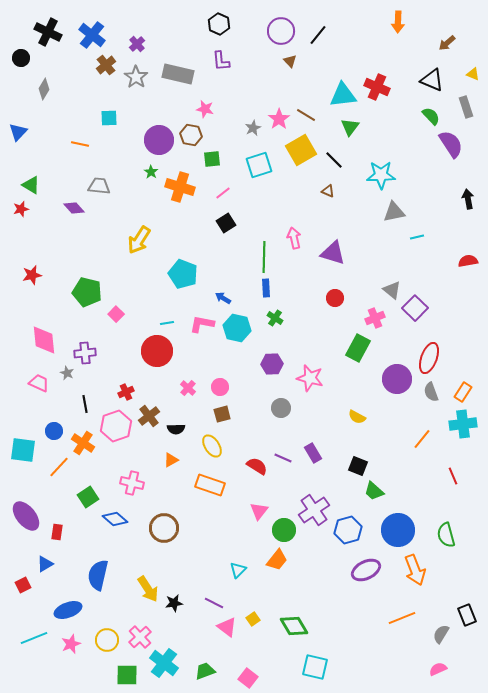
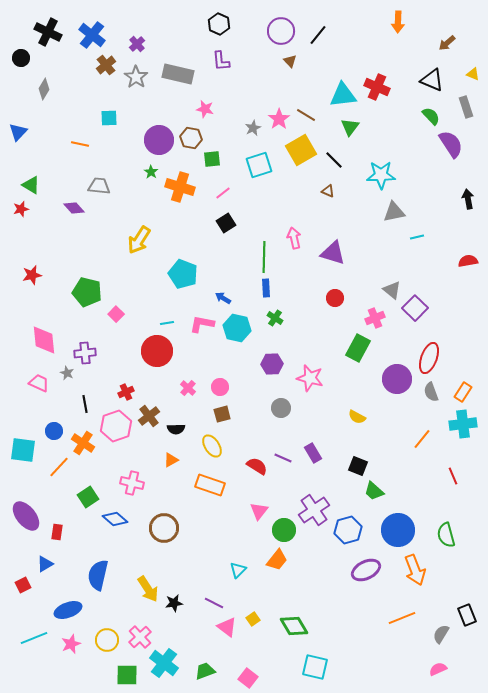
brown hexagon at (191, 135): moved 3 px down
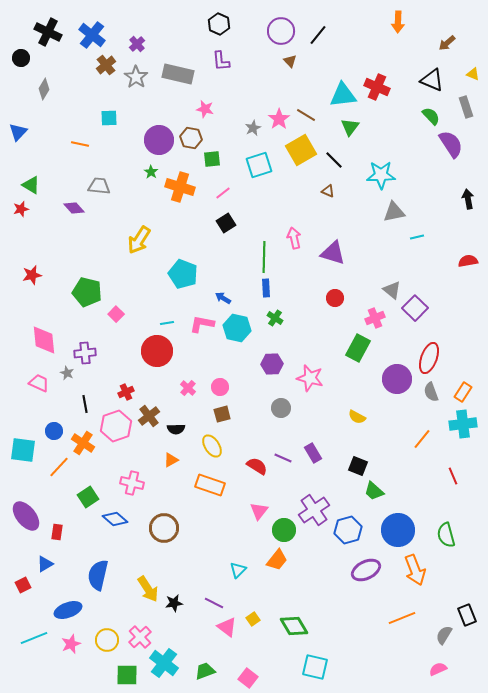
gray semicircle at (441, 634): moved 3 px right, 1 px down
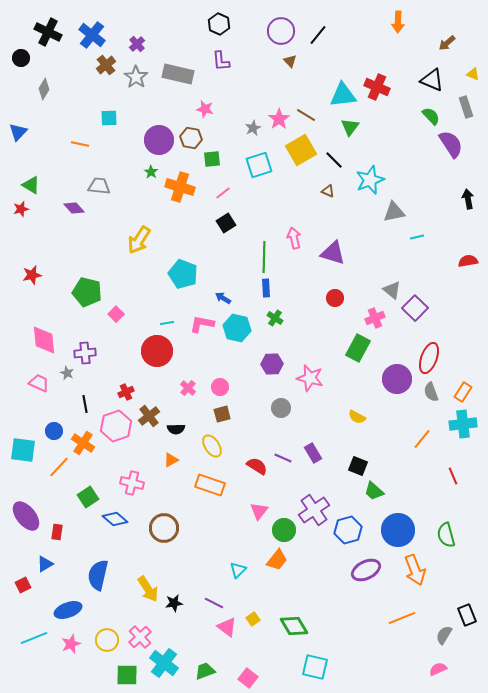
cyan star at (381, 175): moved 11 px left, 5 px down; rotated 20 degrees counterclockwise
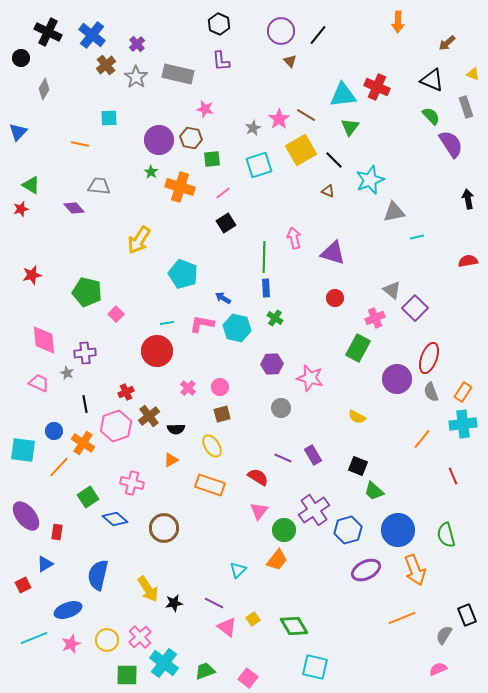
purple rectangle at (313, 453): moved 2 px down
red semicircle at (257, 466): moved 1 px right, 11 px down
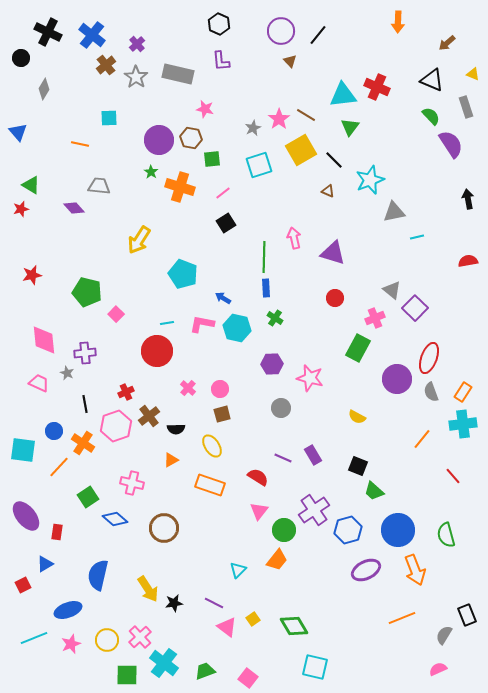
blue triangle at (18, 132): rotated 24 degrees counterclockwise
pink circle at (220, 387): moved 2 px down
red line at (453, 476): rotated 18 degrees counterclockwise
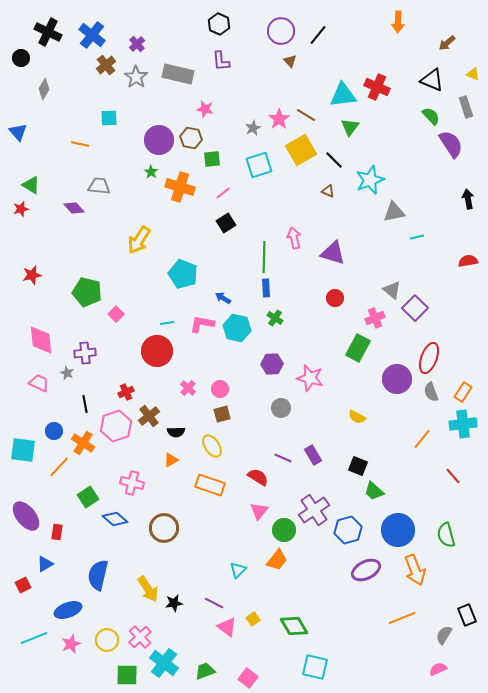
pink diamond at (44, 340): moved 3 px left
black semicircle at (176, 429): moved 3 px down
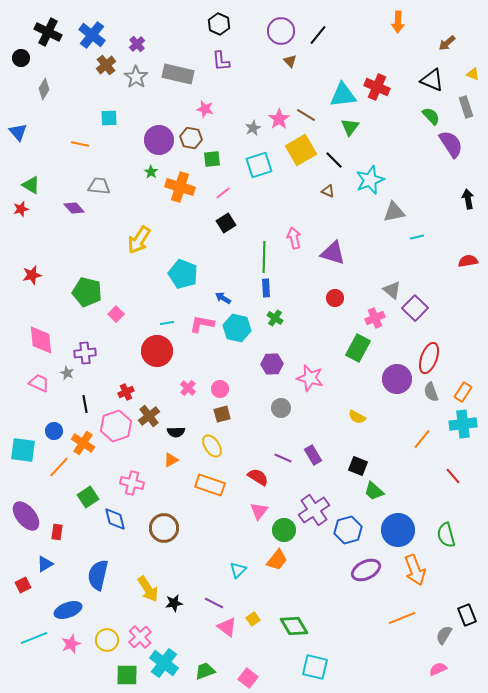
blue diamond at (115, 519): rotated 35 degrees clockwise
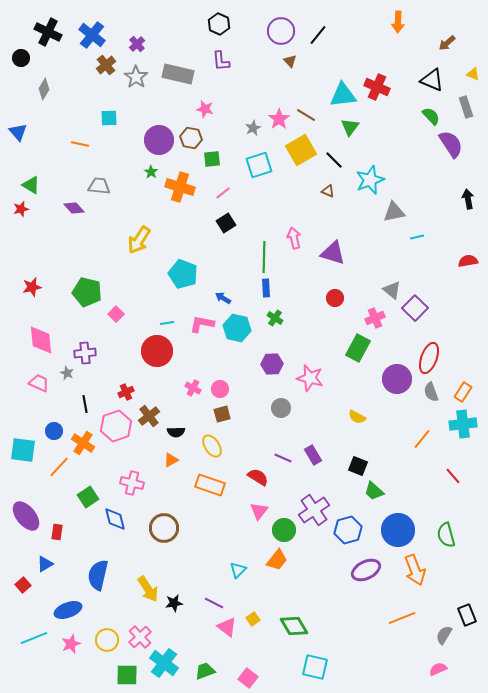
red star at (32, 275): moved 12 px down
pink cross at (188, 388): moved 5 px right; rotated 14 degrees counterclockwise
red square at (23, 585): rotated 14 degrees counterclockwise
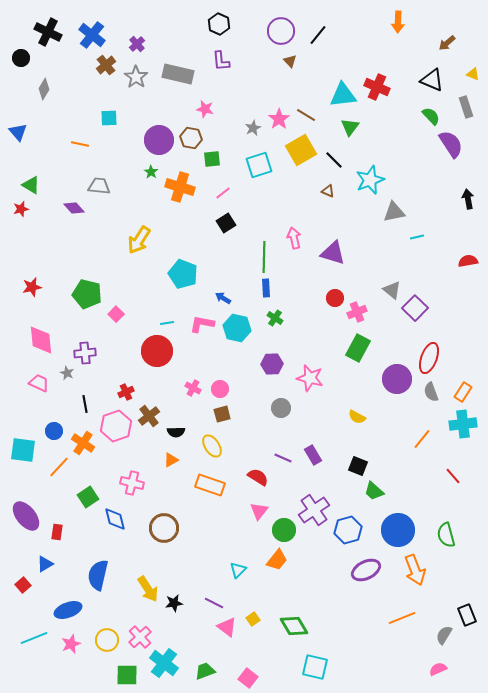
green pentagon at (87, 292): moved 2 px down
pink cross at (375, 318): moved 18 px left, 6 px up
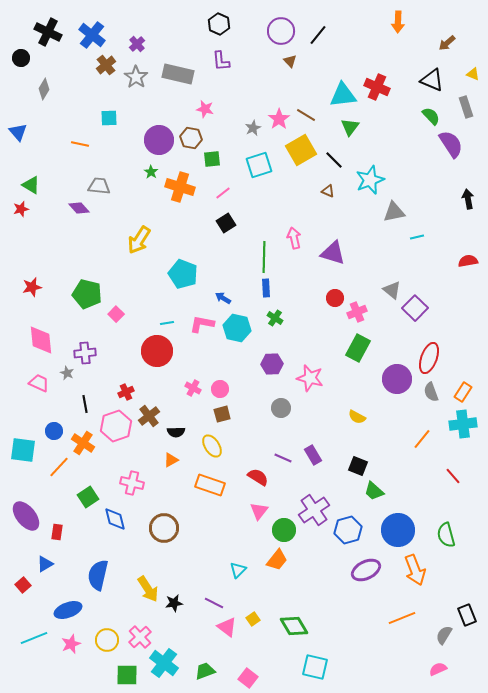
purple diamond at (74, 208): moved 5 px right
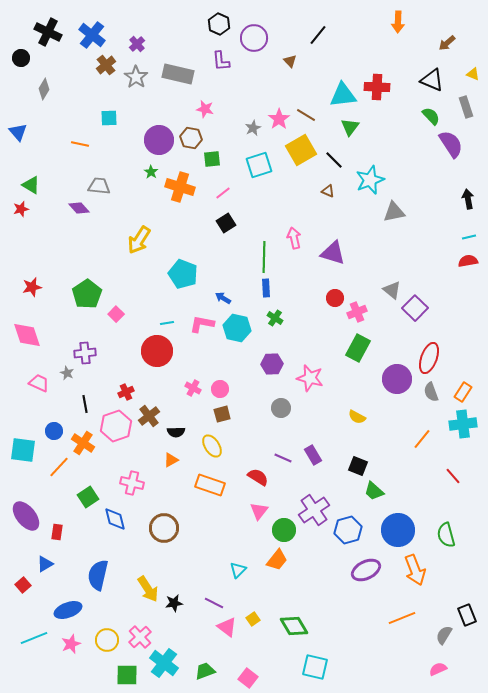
purple circle at (281, 31): moved 27 px left, 7 px down
red cross at (377, 87): rotated 20 degrees counterclockwise
cyan line at (417, 237): moved 52 px right
green pentagon at (87, 294): rotated 24 degrees clockwise
pink diamond at (41, 340): moved 14 px left, 5 px up; rotated 12 degrees counterclockwise
